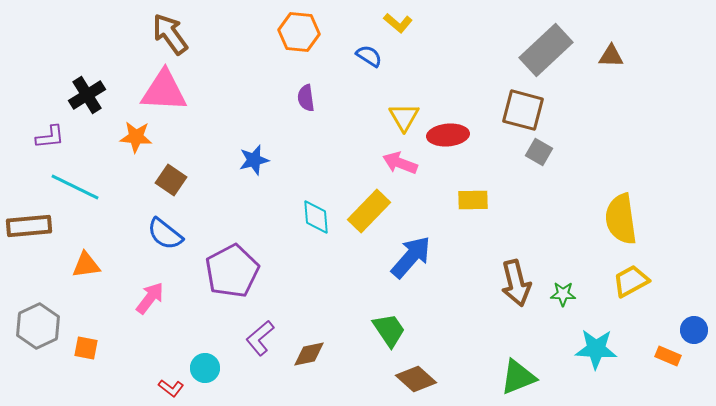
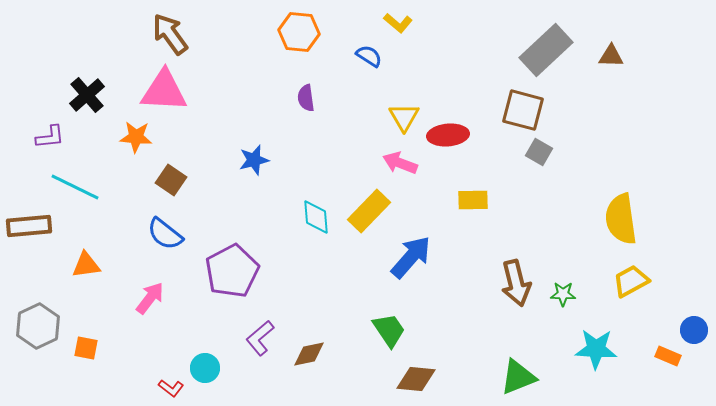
black cross at (87, 95): rotated 9 degrees counterclockwise
brown diamond at (416, 379): rotated 36 degrees counterclockwise
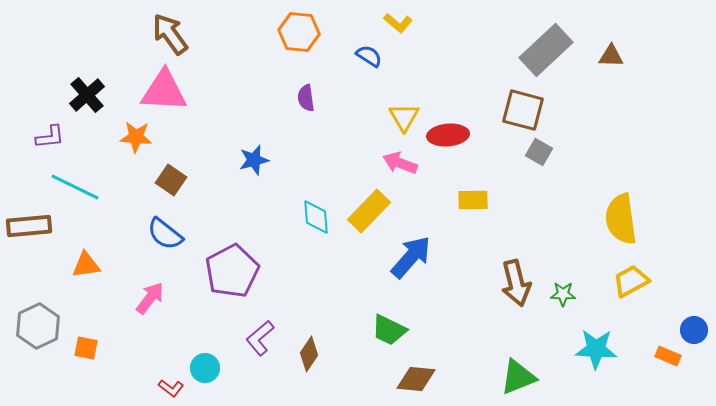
green trapezoid at (389, 330): rotated 150 degrees clockwise
brown diamond at (309, 354): rotated 44 degrees counterclockwise
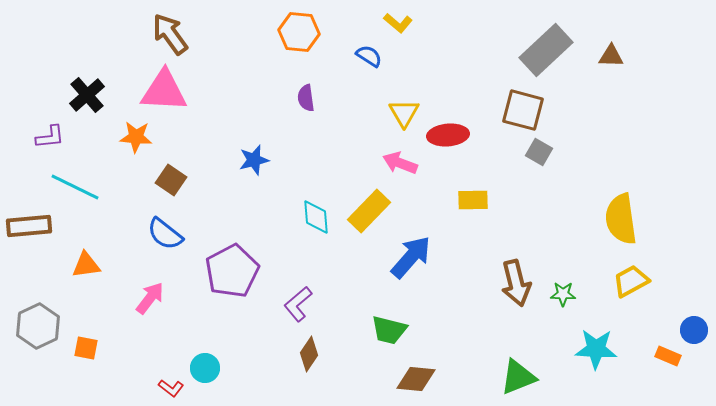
yellow triangle at (404, 117): moved 4 px up
green trapezoid at (389, 330): rotated 12 degrees counterclockwise
purple L-shape at (260, 338): moved 38 px right, 34 px up
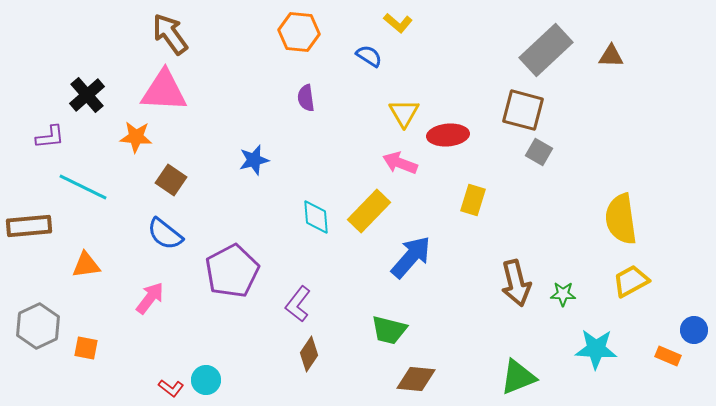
cyan line at (75, 187): moved 8 px right
yellow rectangle at (473, 200): rotated 72 degrees counterclockwise
purple L-shape at (298, 304): rotated 12 degrees counterclockwise
cyan circle at (205, 368): moved 1 px right, 12 px down
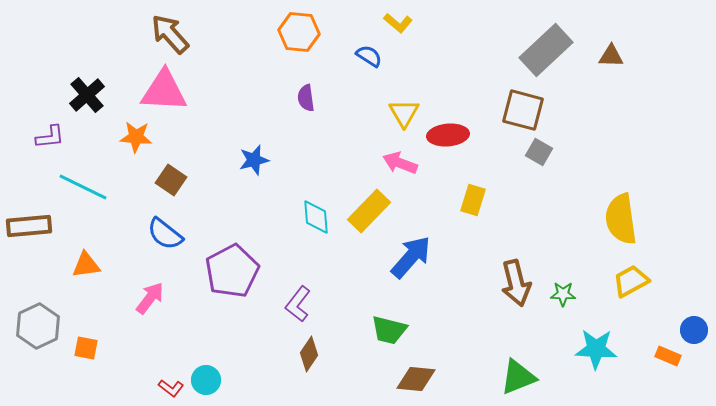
brown arrow at (170, 34): rotated 6 degrees counterclockwise
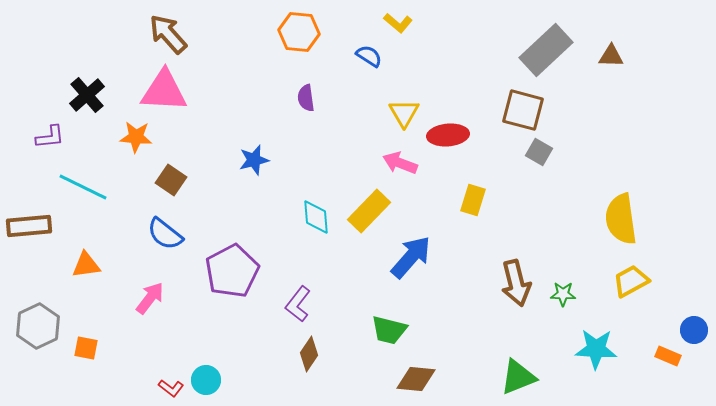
brown arrow at (170, 34): moved 2 px left
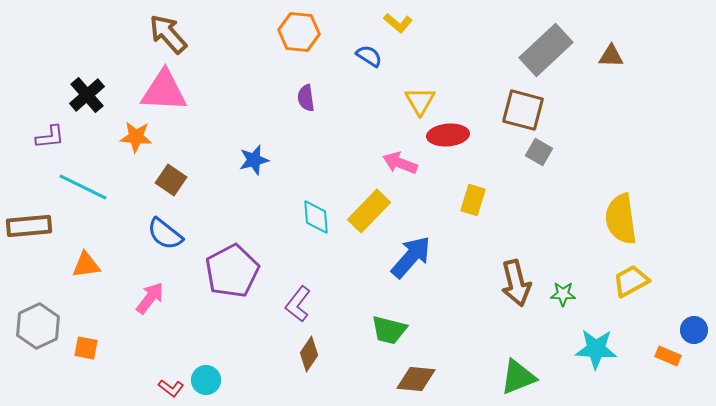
yellow triangle at (404, 113): moved 16 px right, 12 px up
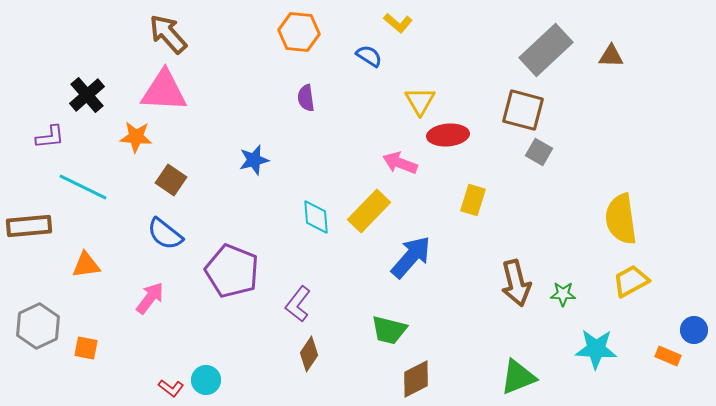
purple pentagon at (232, 271): rotated 22 degrees counterclockwise
brown diamond at (416, 379): rotated 33 degrees counterclockwise
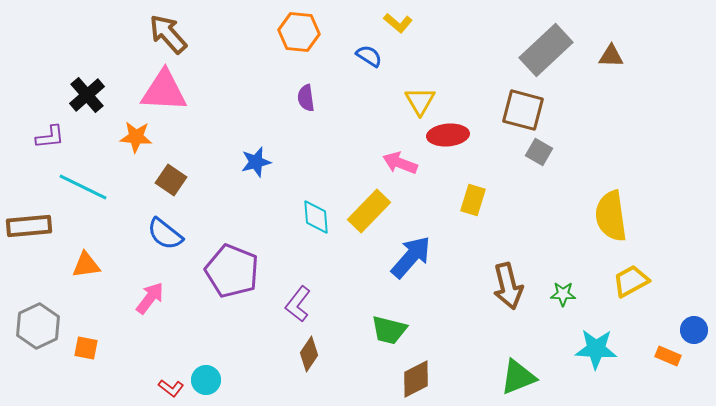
blue star at (254, 160): moved 2 px right, 2 px down
yellow semicircle at (621, 219): moved 10 px left, 3 px up
brown arrow at (516, 283): moved 8 px left, 3 px down
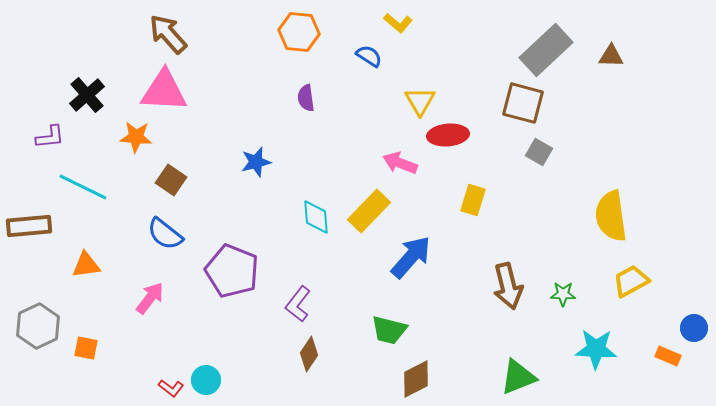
brown square at (523, 110): moved 7 px up
blue circle at (694, 330): moved 2 px up
